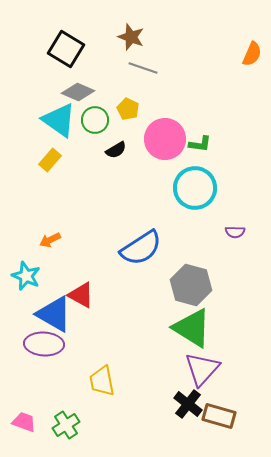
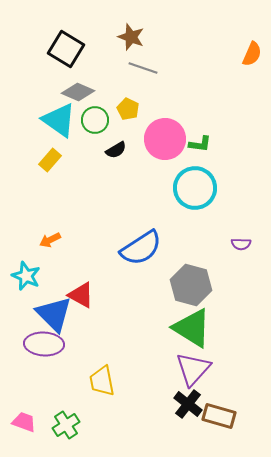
purple semicircle: moved 6 px right, 12 px down
blue triangle: rotated 15 degrees clockwise
purple triangle: moved 9 px left
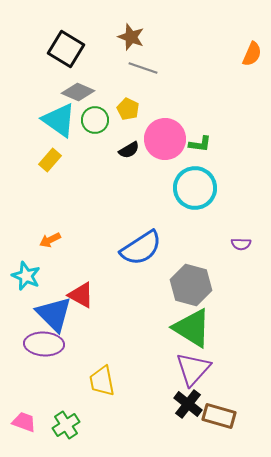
black semicircle: moved 13 px right
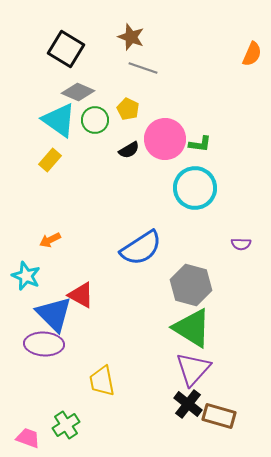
pink trapezoid: moved 4 px right, 16 px down
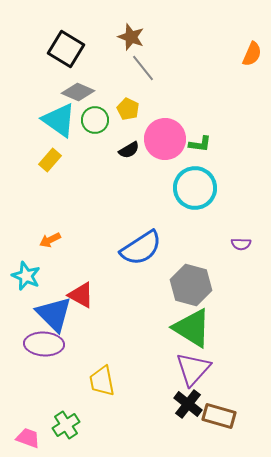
gray line: rotated 32 degrees clockwise
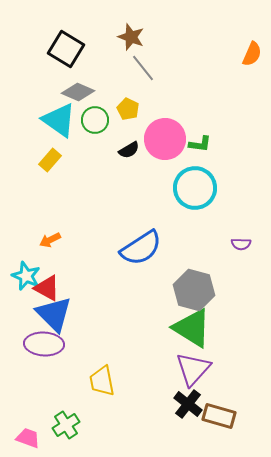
gray hexagon: moved 3 px right, 5 px down
red triangle: moved 34 px left, 7 px up
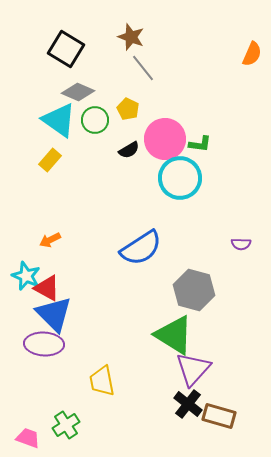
cyan circle: moved 15 px left, 10 px up
green triangle: moved 18 px left, 7 px down
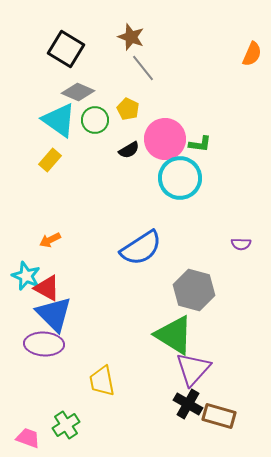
black cross: rotated 8 degrees counterclockwise
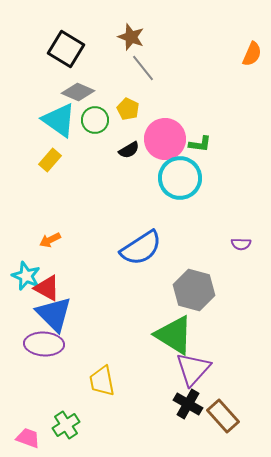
brown rectangle: moved 4 px right; rotated 32 degrees clockwise
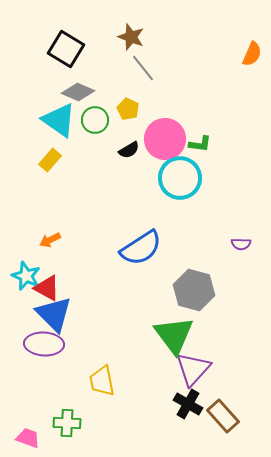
green triangle: rotated 21 degrees clockwise
green cross: moved 1 px right, 2 px up; rotated 36 degrees clockwise
